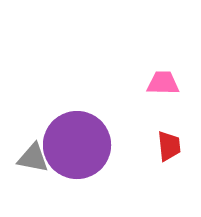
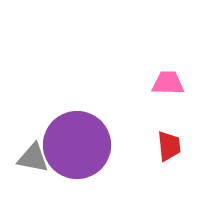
pink trapezoid: moved 5 px right
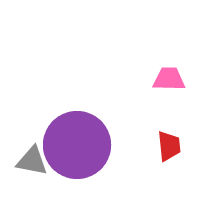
pink trapezoid: moved 1 px right, 4 px up
gray triangle: moved 1 px left, 3 px down
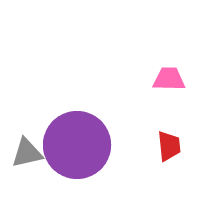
gray triangle: moved 5 px left, 8 px up; rotated 24 degrees counterclockwise
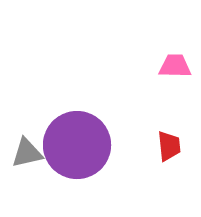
pink trapezoid: moved 6 px right, 13 px up
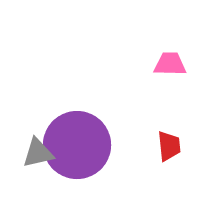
pink trapezoid: moved 5 px left, 2 px up
gray triangle: moved 11 px right
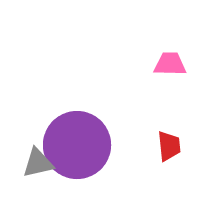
gray triangle: moved 10 px down
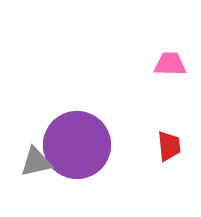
gray triangle: moved 2 px left, 1 px up
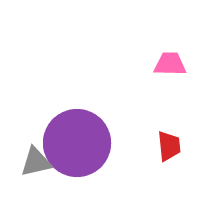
purple circle: moved 2 px up
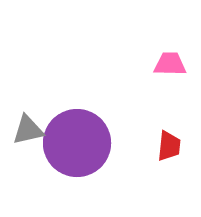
red trapezoid: rotated 12 degrees clockwise
gray triangle: moved 8 px left, 32 px up
